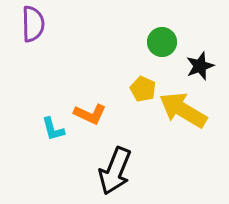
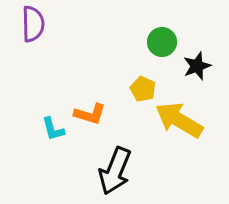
black star: moved 3 px left
yellow arrow: moved 4 px left, 10 px down
orange L-shape: rotated 8 degrees counterclockwise
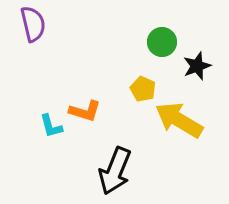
purple semicircle: rotated 12 degrees counterclockwise
orange L-shape: moved 5 px left, 3 px up
cyan L-shape: moved 2 px left, 3 px up
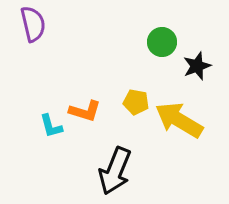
yellow pentagon: moved 7 px left, 13 px down; rotated 15 degrees counterclockwise
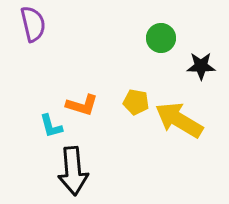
green circle: moved 1 px left, 4 px up
black star: moved 4 px right; rotated 20 degrees clockwise
orange L-shape: moved 3 px left, 6 px up
black arrow: moved 42 px left; rotated 27 degrees counterclockwise
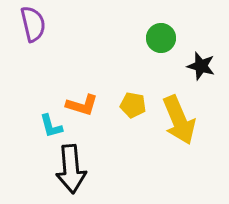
black star: rotated 16 degrees clockwise
yellow pentagon: moved 3 px left, 3 px down
yellow arrow: rotated 144 degrees counterclockwise
black arrow: moved 2 px left, 2 px up
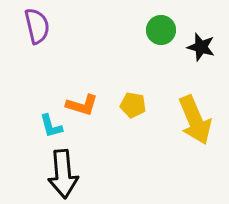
purple semicircle: moved 4 px right, 2 px down
green circle: moved 8 px up
black star: moved 19 px up
yellow arrow: moved 16 px right
black arrow: moved 8 px left, 5 px down
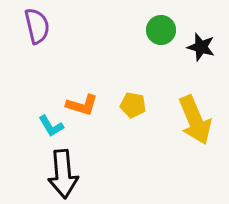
cyan L-shape: rotated 16 degrees counterclockwise
